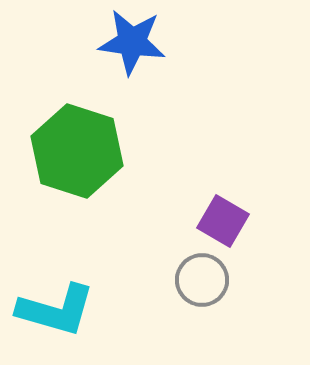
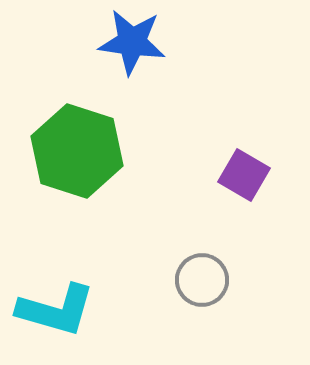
purple square: moved 21 px right, 46 px up
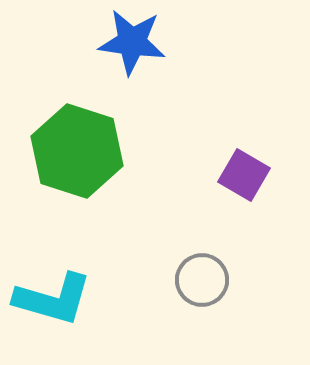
cyan L-shape: moved 3 px left, 11 px up
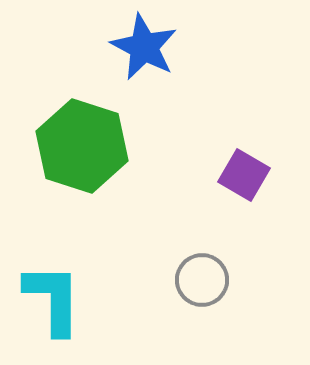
blue star: moved 12 px right, 5 px down; rotated 20 degrees clockwise
green hexagon: moved 5 px right, 5 px up
cyan L-shape: rotated 106 degrees counterclockwise
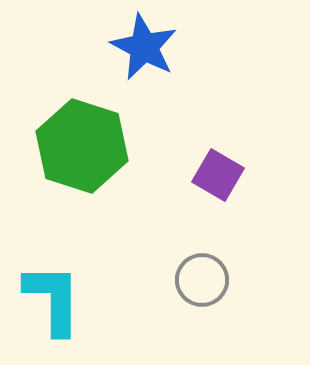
purple square: moved 26 px left
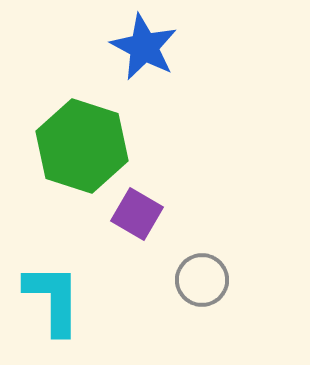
purple square: moved 81 px left, 39 px down
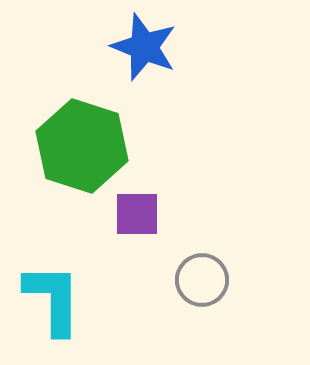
blue star: rotated 6 degrees counterclockwise
purple square: rotated 30 degrees counterclockwise
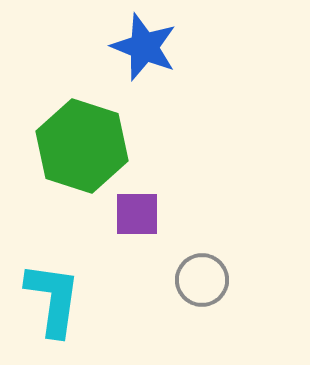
cyan L-shape: rotated 8 degrees clockwise
